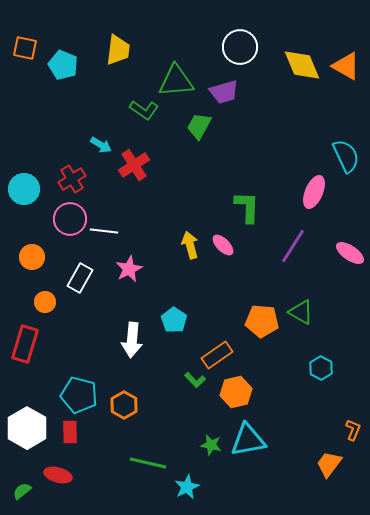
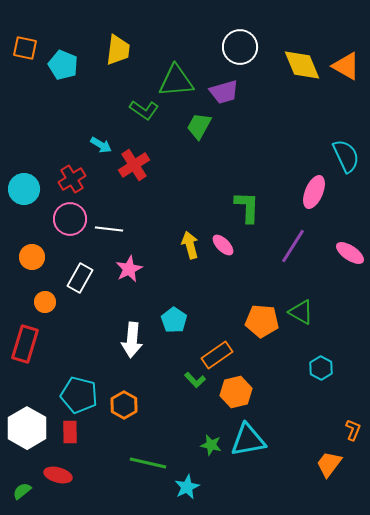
white line at (104, 231): moved 5 px right, 2 px up
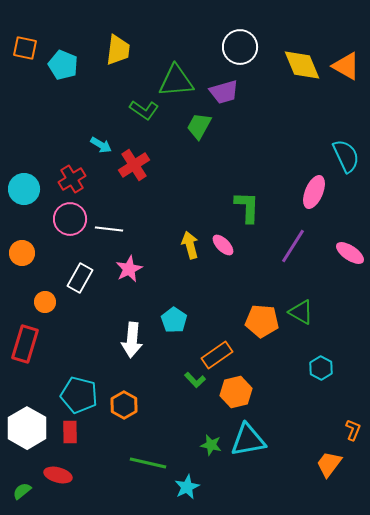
orange circle at (32, 257): moved 10 px left, 4 px up
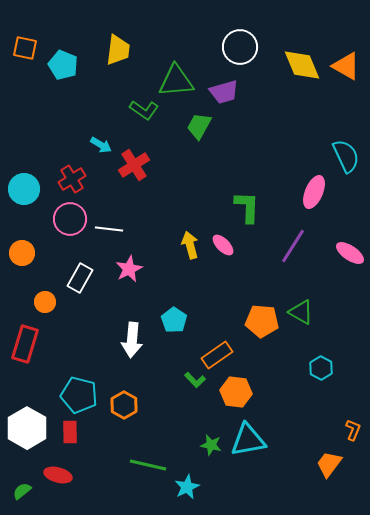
orange hexagon at (236, 392): rotated 20 degrees clockwise
green line at (148, 463): moved 2 px down
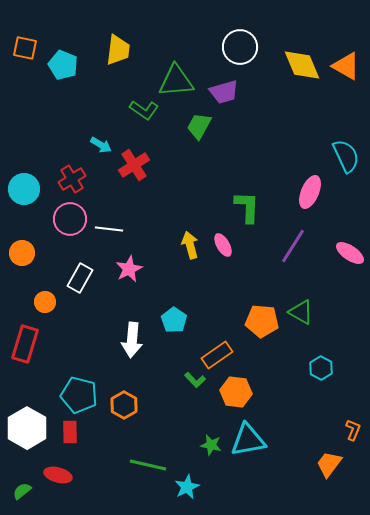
pink ellipse at (314, 192): moved 4 px left
pink ellipse at (223, 245): rotated 15 degrees clockwise
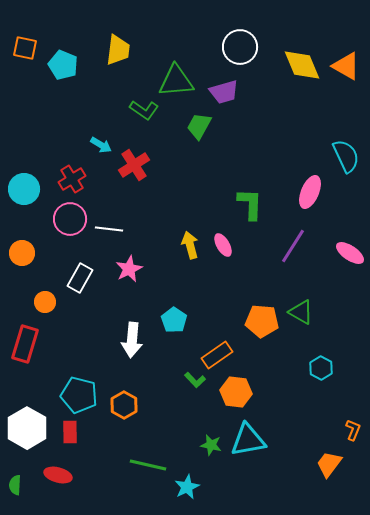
green L-shape at (247, 207): moved 3 px right, 3 px up
green semicircle at (22, 491): moved 7 px left, 6 px up; rotated 48 degrees counterclockwise
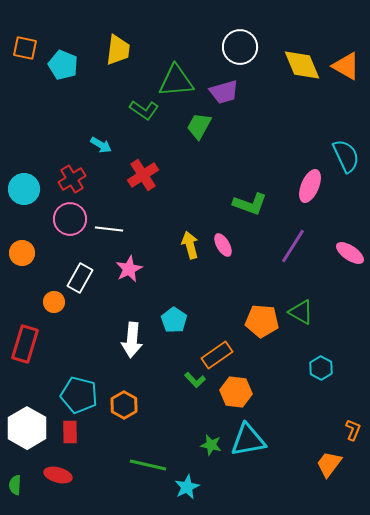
red cross at (134, 165): moved 9 px right, 10 px down
pink ellipse at (310, 192): moved 6 px up
green L-shape at (250, 204): rotated 108 degrees clockwise
orange circle at (45, 302): moved 9 px right
